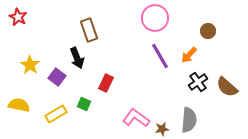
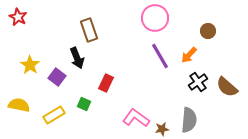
yellow rectangle: moved 2 px left, 1 px down
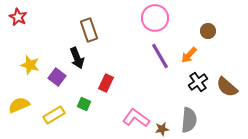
yellow star: rotated 18 degrees counterclockwise
yellow semicircle: rotated 35 degrees counterclockwise
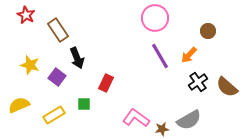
red star: moved 8 px right, 2 px up
brown rectangle: moved 31 px left; rotated 15 degrees counterclockwise
green square: rotated 24 degrees counterclockwise
gray semicircle: rotated 55 degrees clockwise
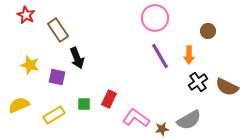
orange arrow: rotated 42 degrees counterclockwise
purple square: rotated 24 degrees counterclockwise
red rectangle: moved 3 px right, 16 px down
brown semicircle: rotated 15 degrees counterclockwise
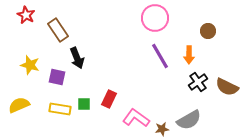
yellow rectangle: moved 6 px right, 6 px up; rotated 40 degrees clockwise
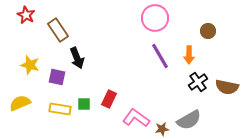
brown semicircle: rotated 15 degrees counterclockwise
yellow semicircle: moved 1 px right, 2 px up
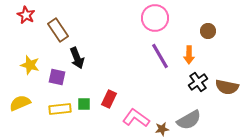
yellow rectangle: rotated 15 degrees counterclockwise
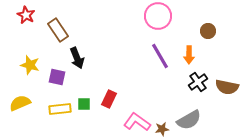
pink circle: moved 3 px right, 2 px up
pink L-shape: moved 1 px right, 4 px down
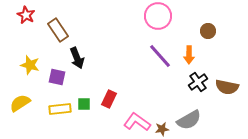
purple line: rotated 12 degrees counterclockwise
yellow semicircle: rotated 10 degrees counterclockwise
